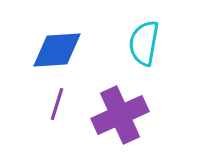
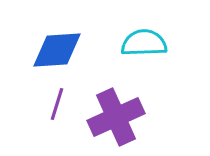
cyan semicircle: rotated 78 degrees clockwise
purple cross: moved 4 px left, 2 px down
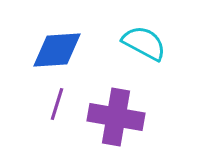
cyan semicircle: rotated 30 degrees clockwise
purple cross: rotated 34 degrees clockwise
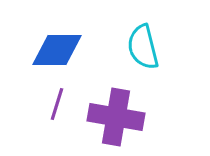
cyan semicircle: moved 1 px left, 4 px down; rotated 132 degrees counterclockwise
blue diamond: rotated 4 degrees clockwise
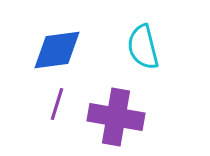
blue diamond: rotated 8 degrees counterclockwise
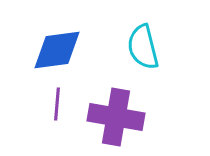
purple line: rotated 12 degrees counterclockwise
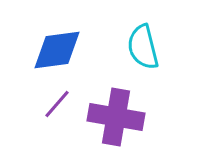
purple line: rotated 36 degrees clockwise
